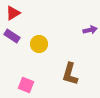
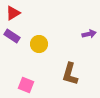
purple arrow: moved 1 px left, 4 px down
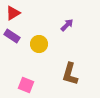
purple arrow: moved 22 px left, 9 px up; rotated 32 degrees counterclockwise
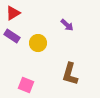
purple arrow: rotated 88 degrees clockwise
yellow circle: moved 1 px left, 1 px up
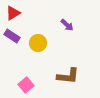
brown L-shape: moved 2 px left, 2 px down; rotated 100 degrees counterclockwise
pink square: rotated 28 degrees clockwise
